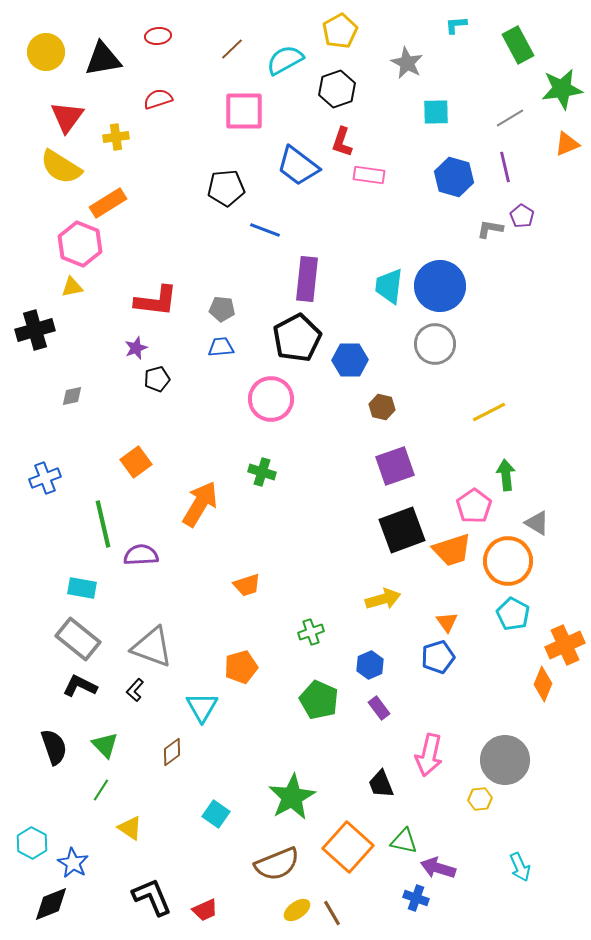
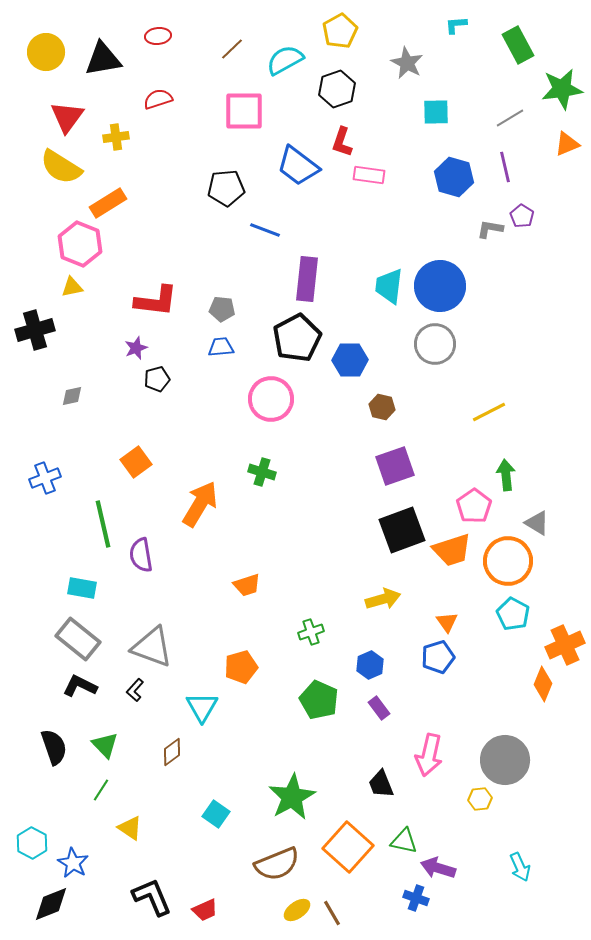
purple semicircle at (141, 555): rotated 96 degrees counterclockwise
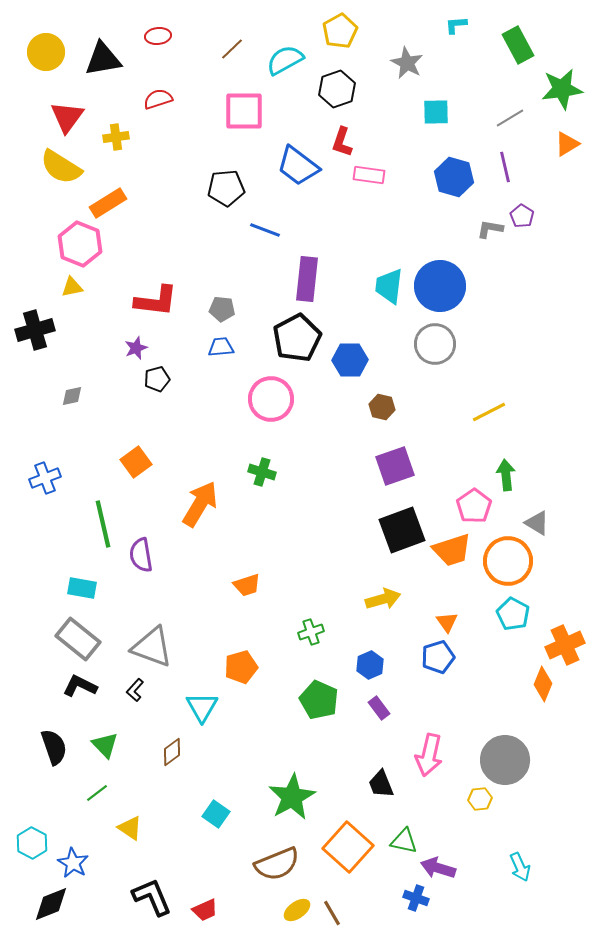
orange triangle at (567, 144): rotated 8 degrees counterclockwise
green line at (101, 790): moved 4 px left, 3 px down; rotated 20 degrees clockwise
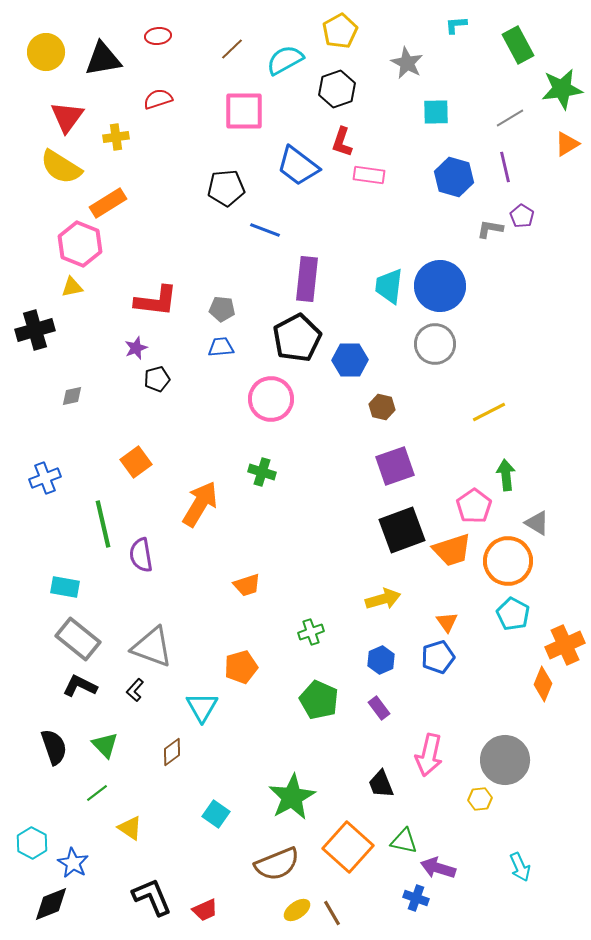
cyan rectangle at (82, 588): moved 17 px left, 1 px up
blue hexagon at (370, 665): moved 11 px right, 5 px up
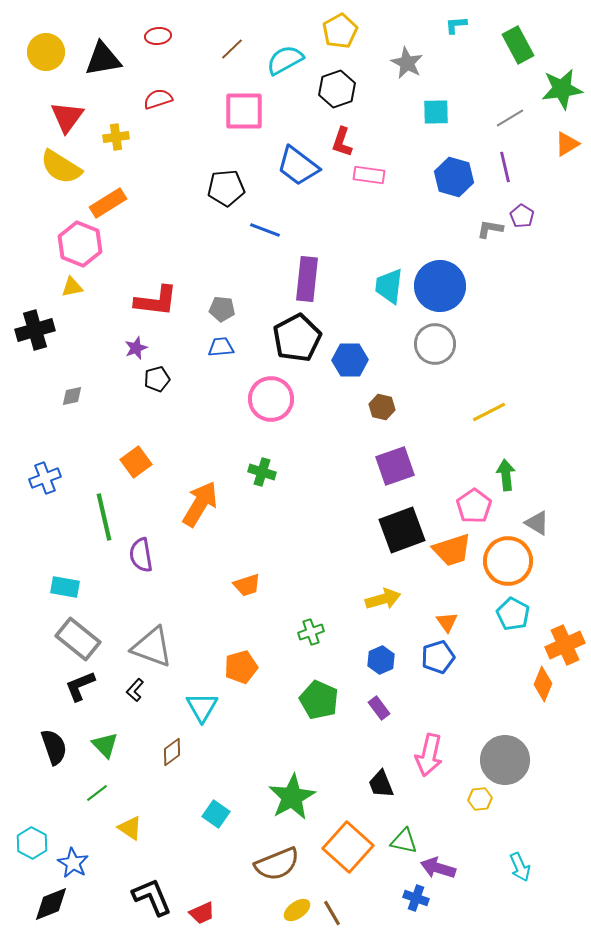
green line at (103, 524): moved 1 px right, 7 px up
black L-shape at (80, 686): rotated 48 degrees counterclockwise
red trapezoid at (205, 910): moved 3 px left, 3 px down
